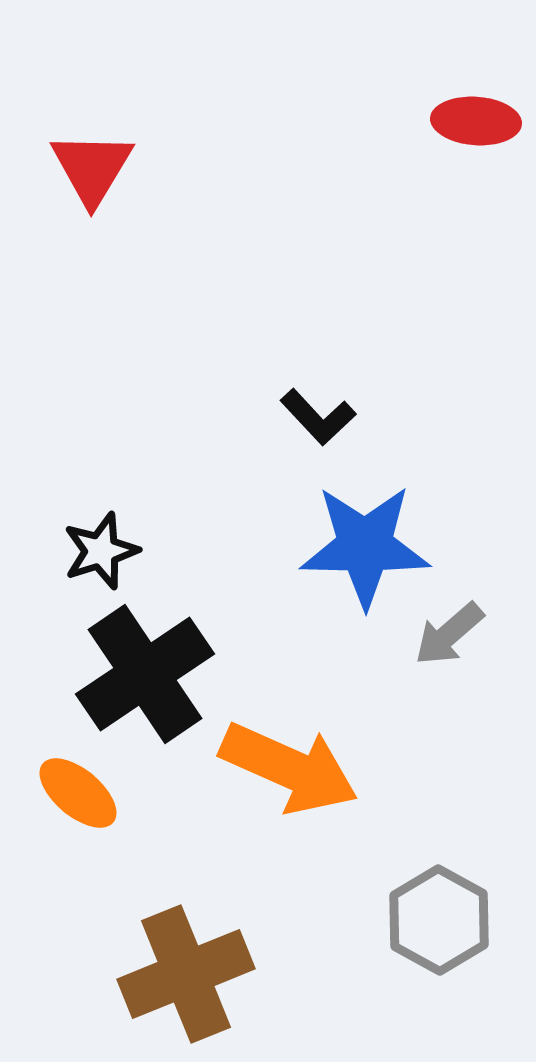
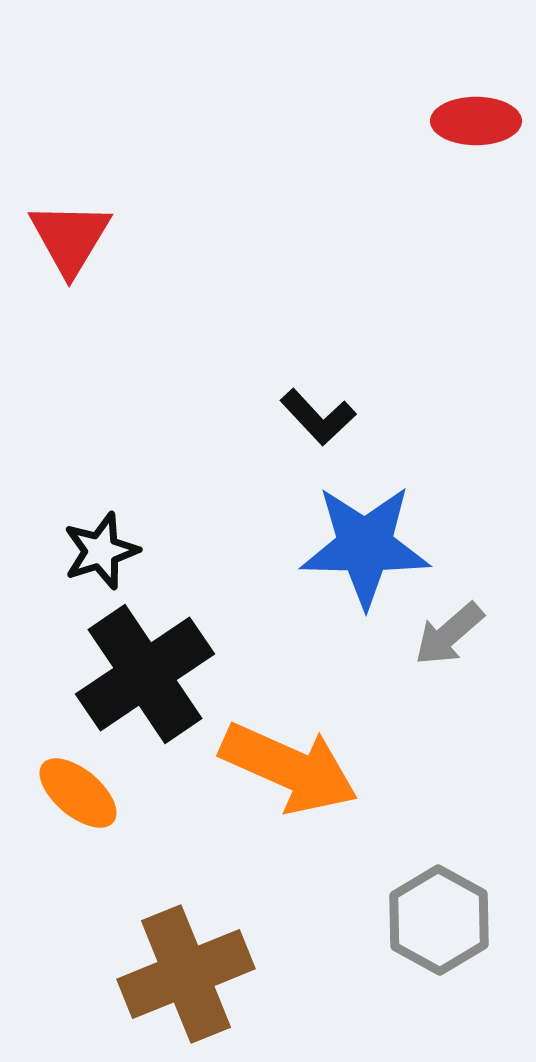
red ellipse: rotated 4 degrees counterclockwise
red triangle: moved 22 px left, 70 px down
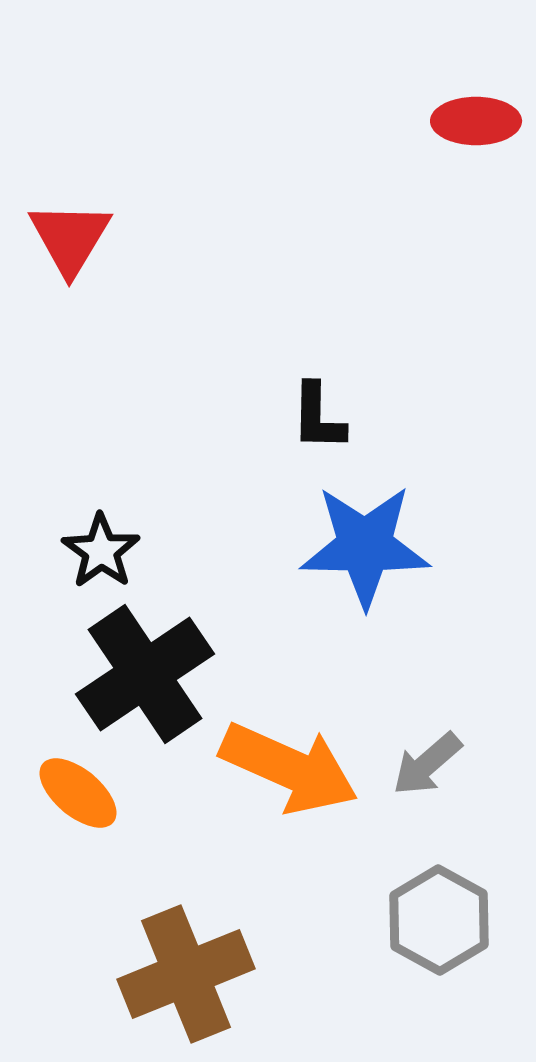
black L-shape: rotated 44 degrees clockwise
black star: rotated 18 degrees counterclockwise
gray arrow: moved 22 px left, 130 px down
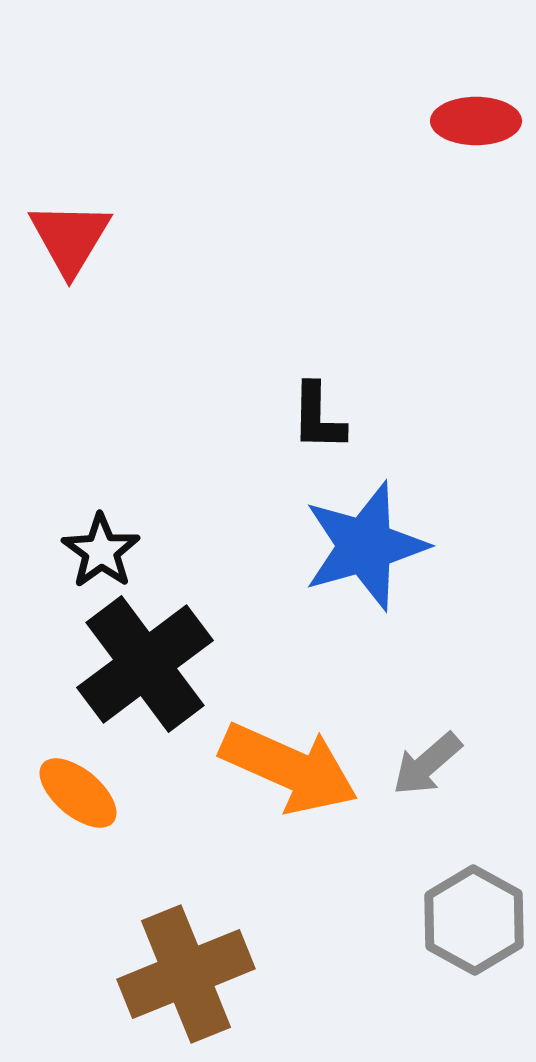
blue star: rotated 17 degrees counterclockwise
black cross: moved 10 px up; rotated 3 degrees counterclockwise
gray hexagon: moved 35 px right
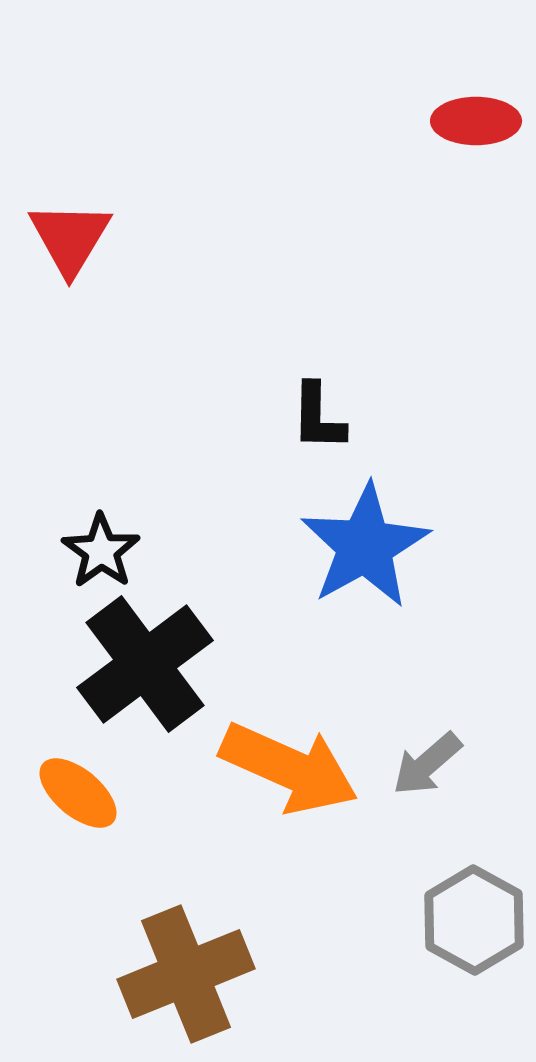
blue star: rotated 13 degrees counterclockwise
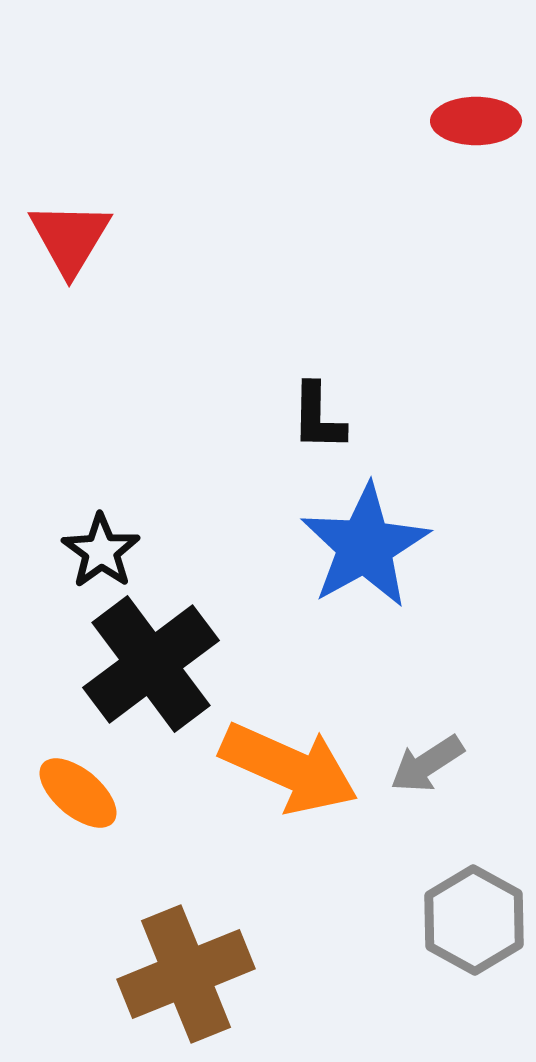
black cross: moved 6 px right
gray arrow: rotated 8 degrees clockwise
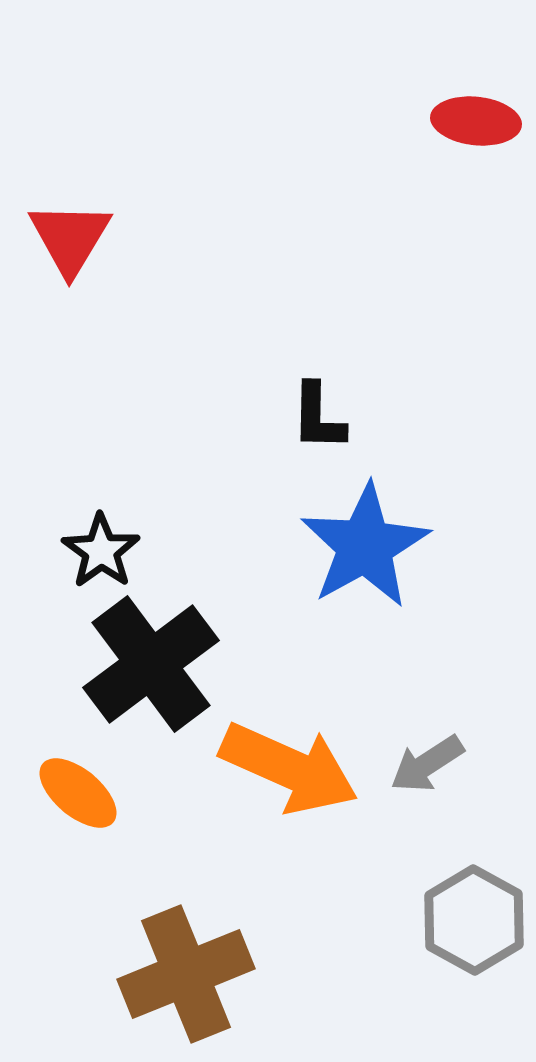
red ellipse: rotated 6 degrees clockwise
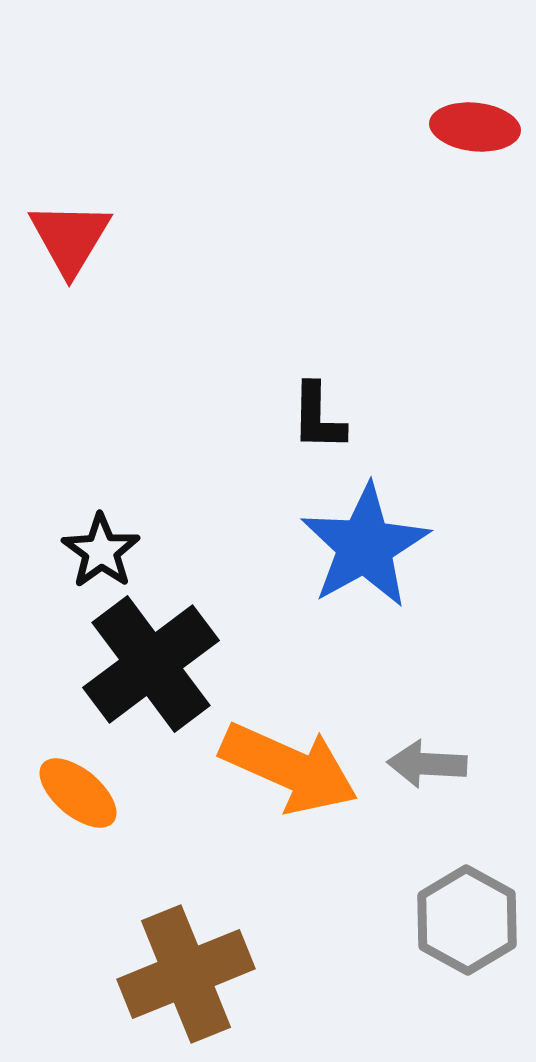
red ellipse: moved 1 px left, 6 px down
gray arrow: rotated 36 degrees clockwise
gray hexagon: moved 7 px left
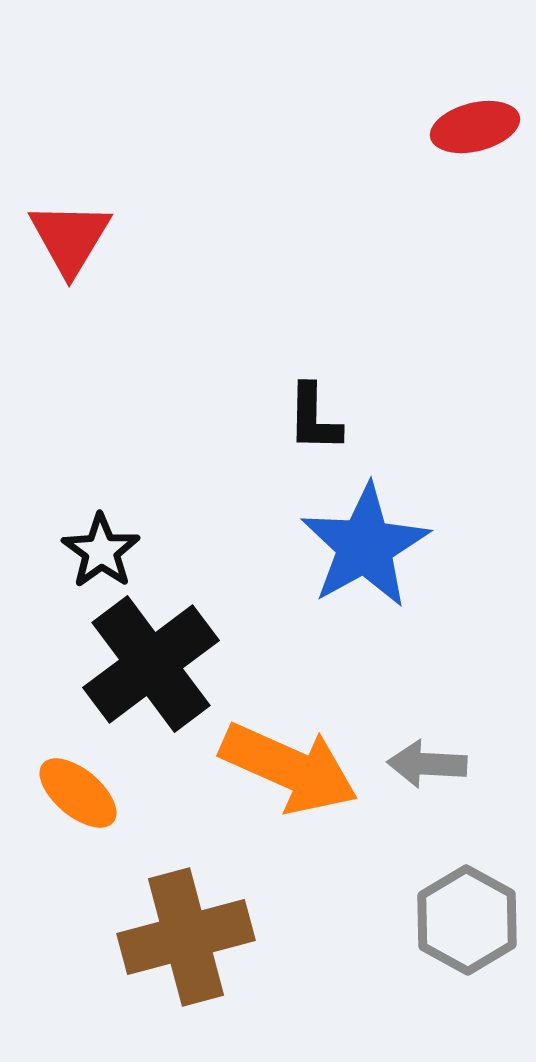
red ellipse: rotated 20 degrees counterclockwise
black L-shape: moved 4 px left, 1 px down
brown cross: moved 37 px up; rotated 7 degrees clockwise
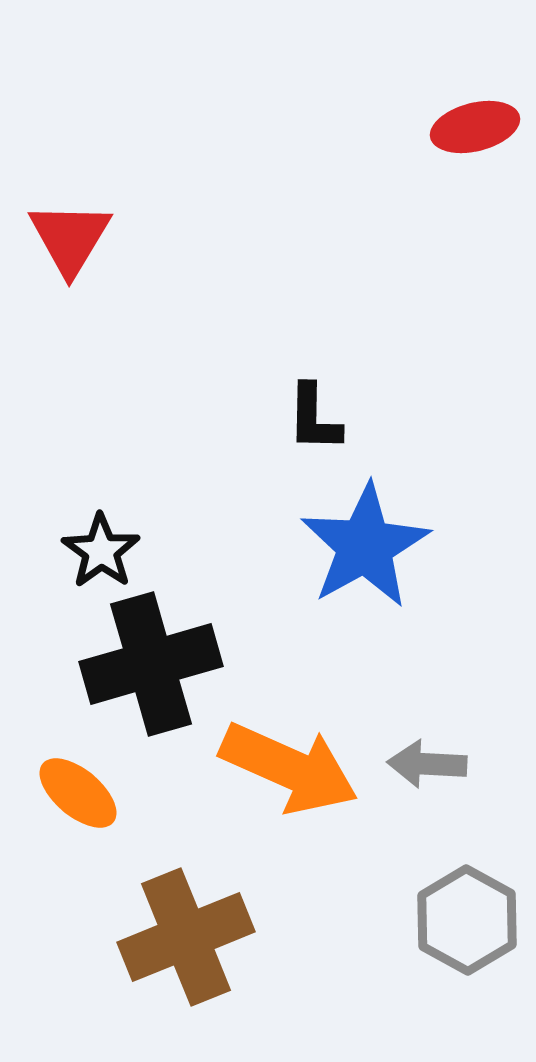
black cross: rotated 21 degrees clockwise
brown cross: rotated 7 degrees counterclockwise
